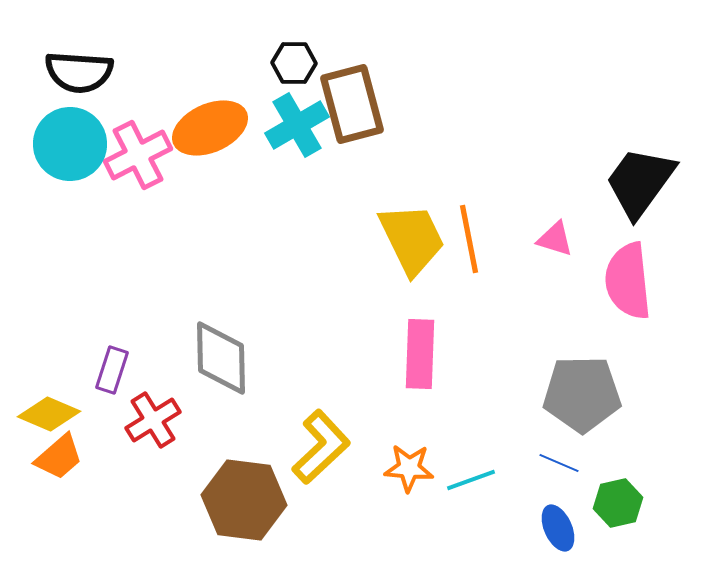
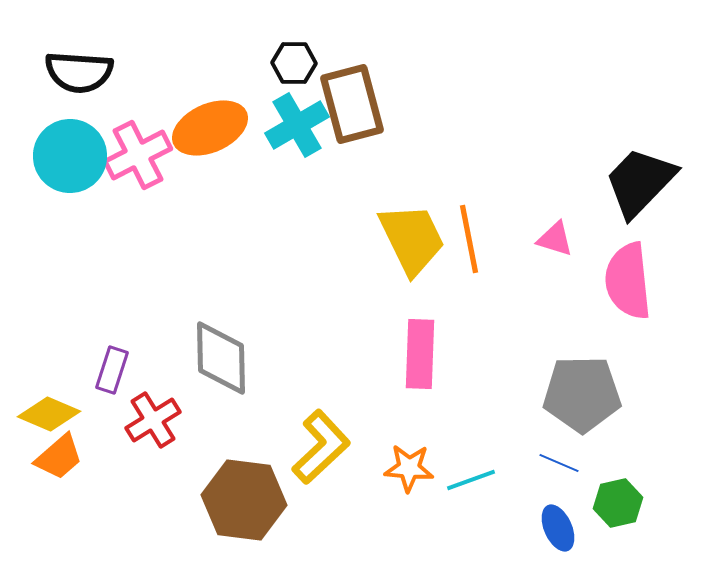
cyan circle: moved 12 px down
black trapezoid: rotated 8 degrees clockwise
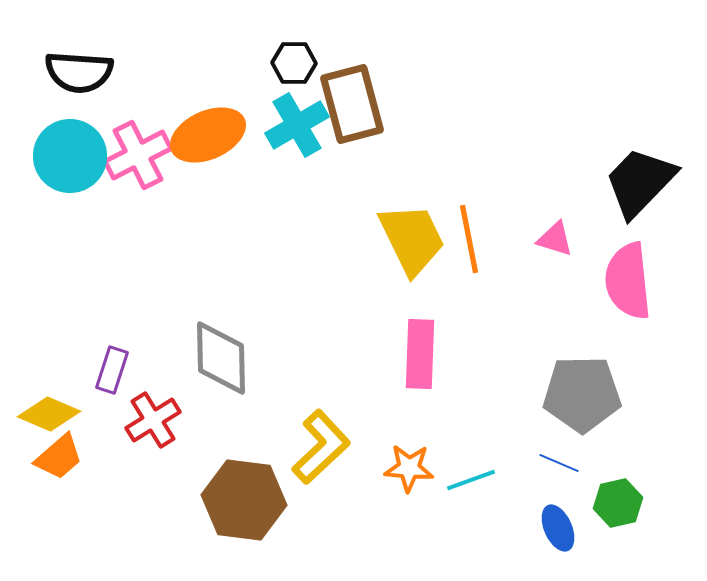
orange ellipse: moved 2 px left, 7 px down
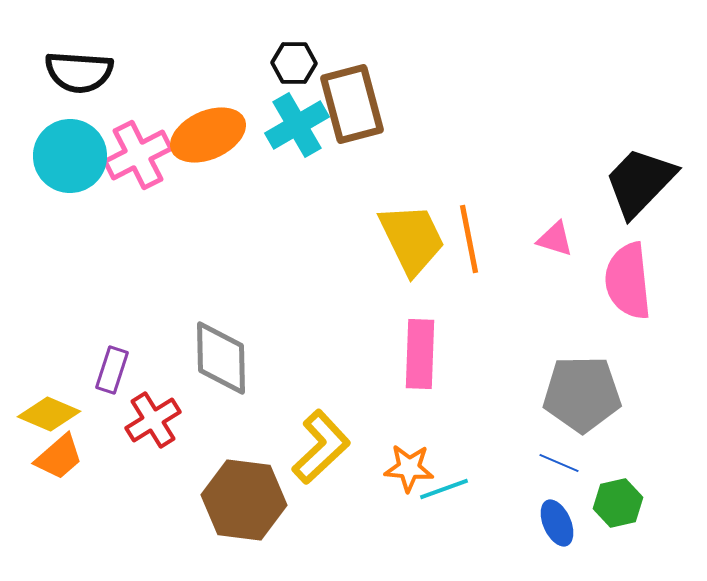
cyan line: moved 27 px left, 9 px down
blue ellipse: moved 1 px left, 5 px up
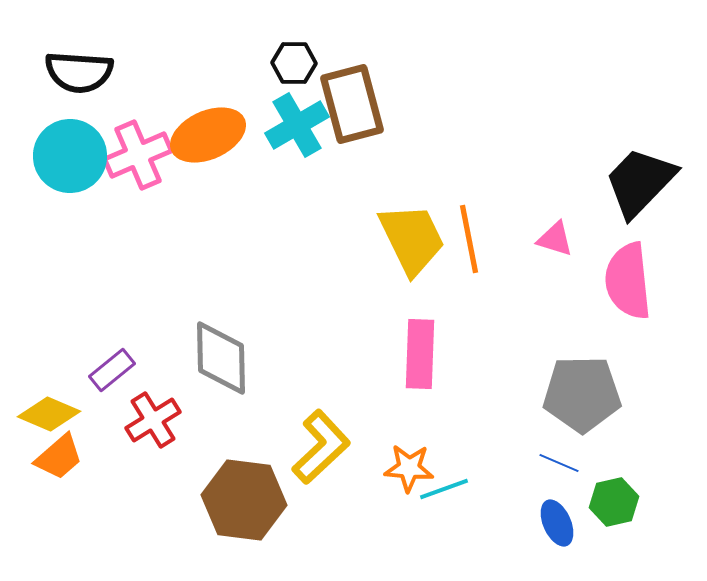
pink cross: rotated 4 degrees clockwise
purple rectangle: rotated 33 degrees clockwise
green hexagon: moved 4 px left, 1 px up
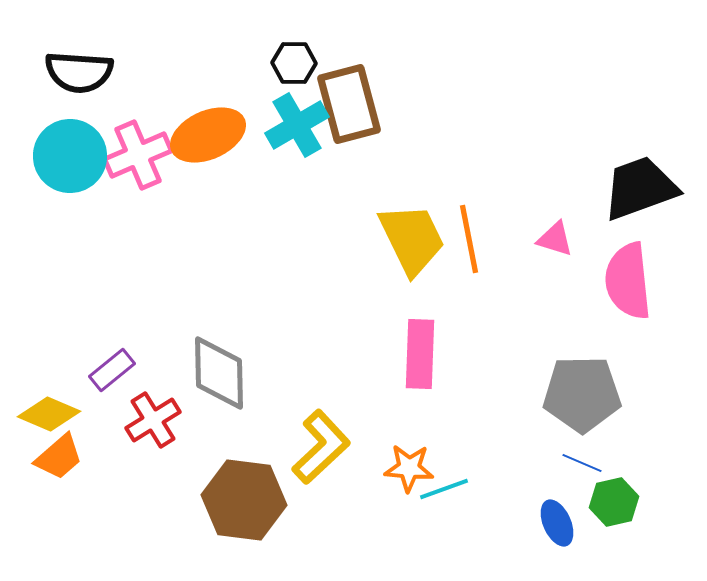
brown rectangle: moved 3 px left
black trapezoid: moved 6 px down; rotated 26 degrees clockwise
gray diamond: moved 2 px left, 15 px down
blue line: moved 23 px right
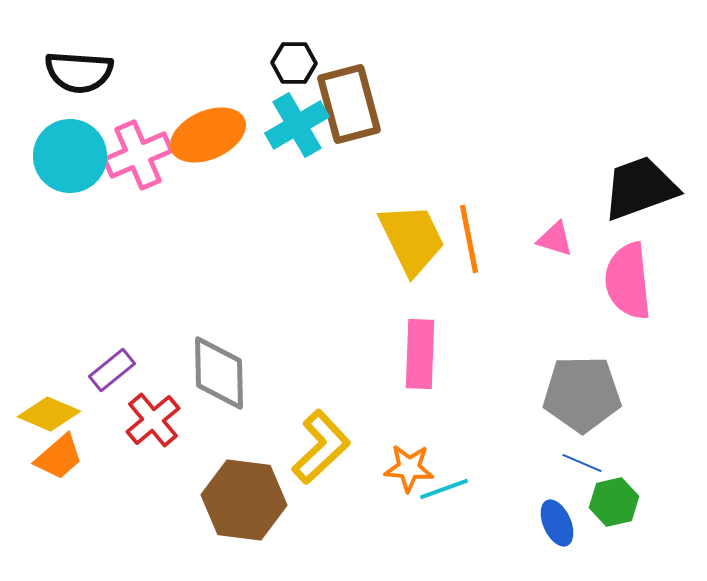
red cross: rotated 8 degrees counterclockwise
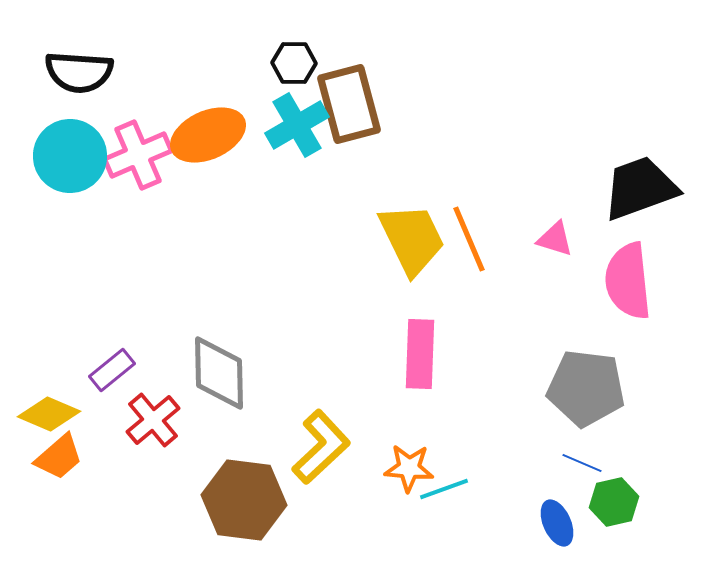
orange line: rotated 12 degrees counterclockwise
gray pentagon: moved 4 px right, 6 px up; rotated 8 degrees clockwise
